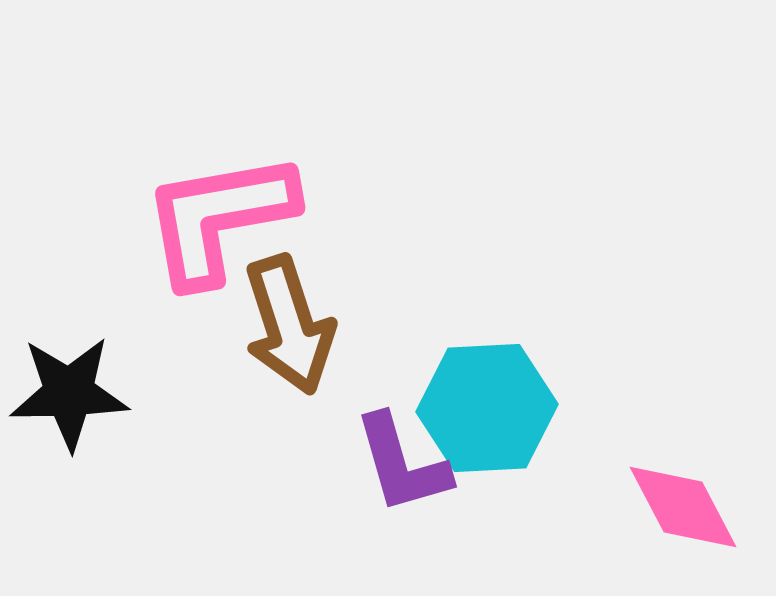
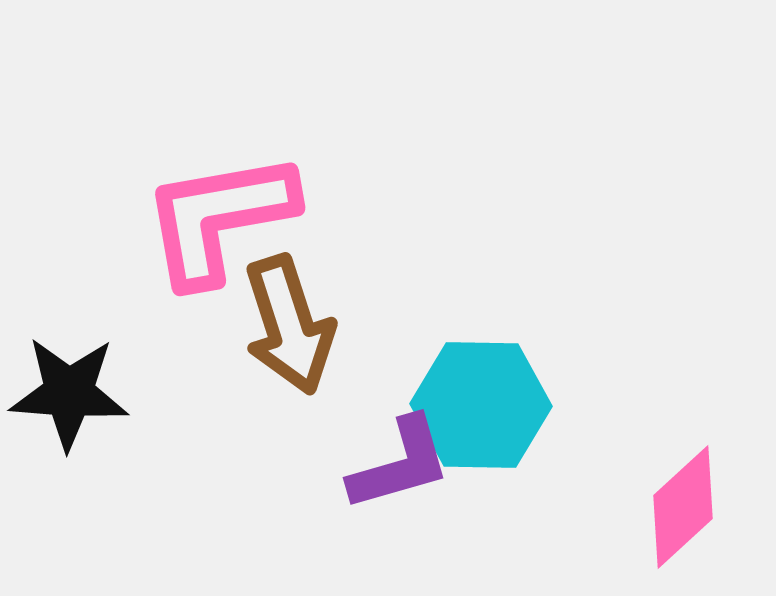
black star: rotated 5 degrees clockwise
cyan hexagon: moved 6 px left, 3 px up; rotated 4 degrees clockwise
purple L-shape: moved 2 px left; rotated 90 degrees counterclockwise
pink diamond: rotated 75 degrees clockwise
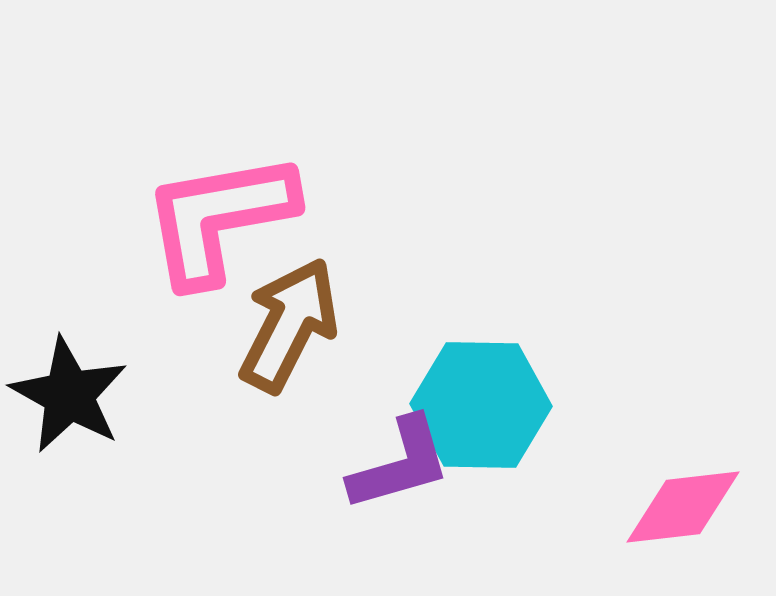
brown arrow: rotated 135 degrees counterclockwise
black star: moved 2 px down; rotated 25 degrees clockwise
pink diamond: rotated 36 degrees clockwise
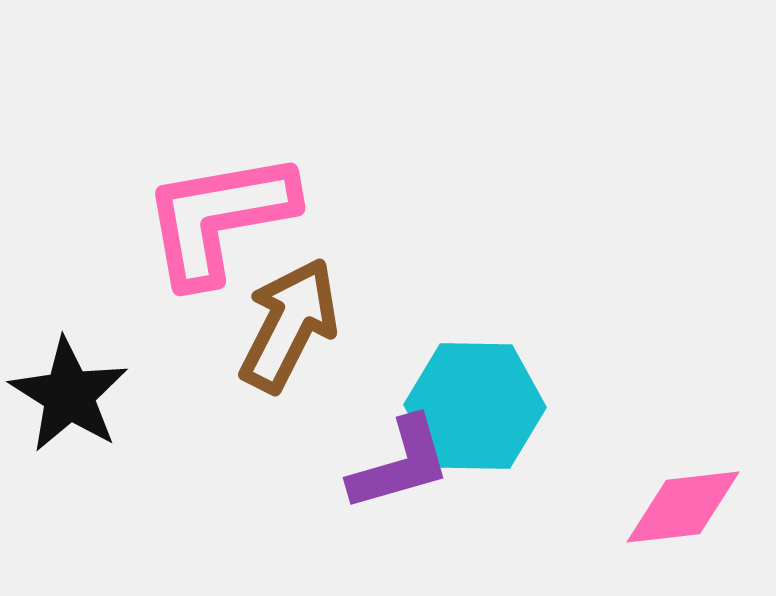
black star: rotated 3 degrees clockwise
cyan hexagon: moved 6 px left, 1 px down
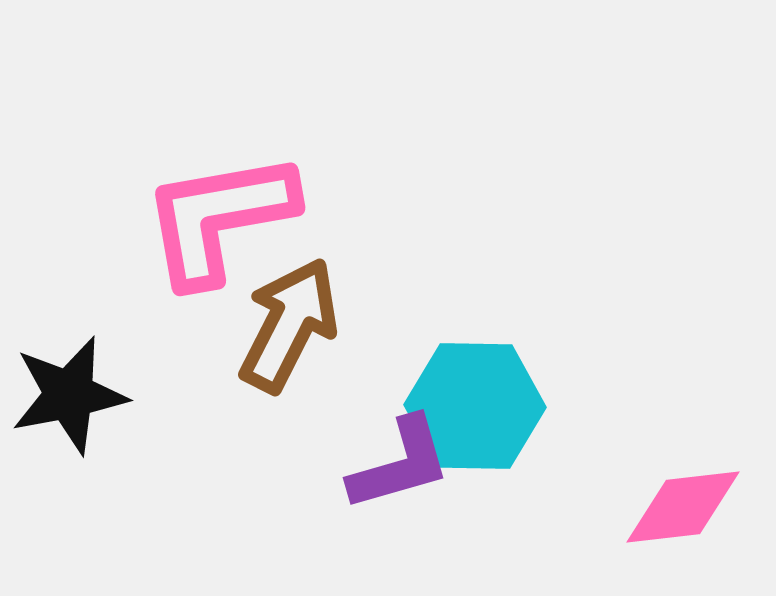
black star: rotated 29 degrees clockwise
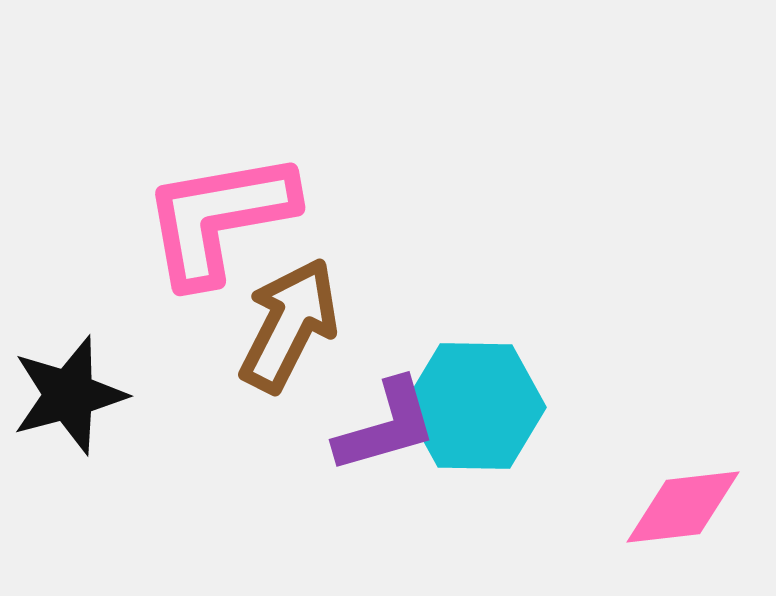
black star: rotated 4 degrees counterclockwise
purple L-shape: moved 14 px left, 38 px up
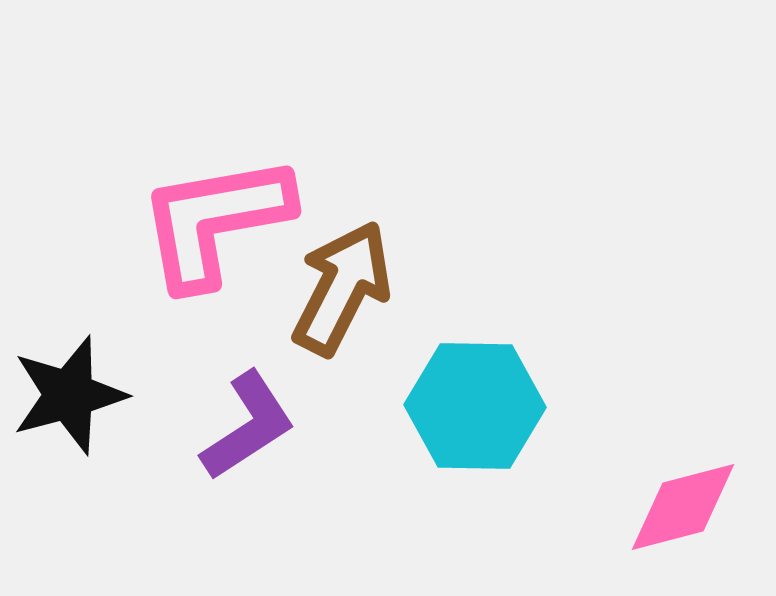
pink L-shape: moved 4 px left, 3 px down
brown arrow: moved 53 px right, 37 px up
purple L-shape: moved 138 px left; rotated 17 degrees counterclockwise
pink diamond: rotated 8 degrees counterclockwise
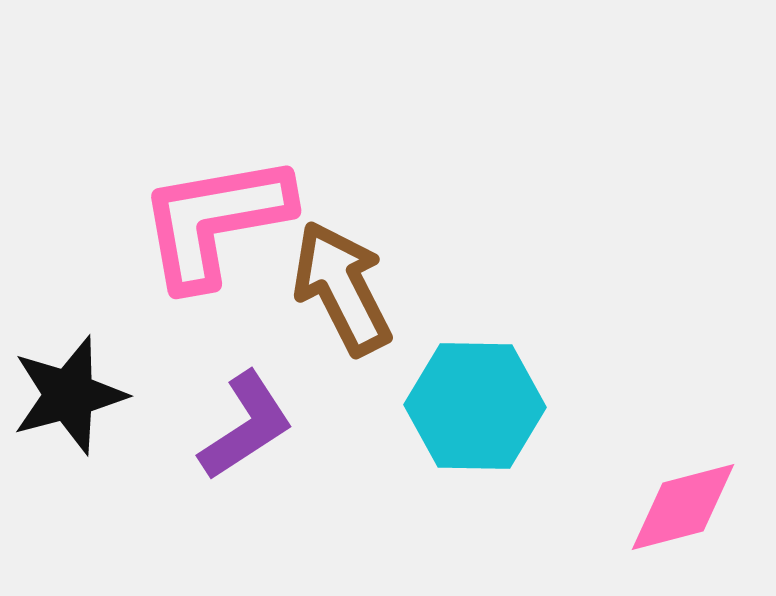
brown arrow: rotated 54 degrees counterclockwise
purple L-shape: moved 2 px left
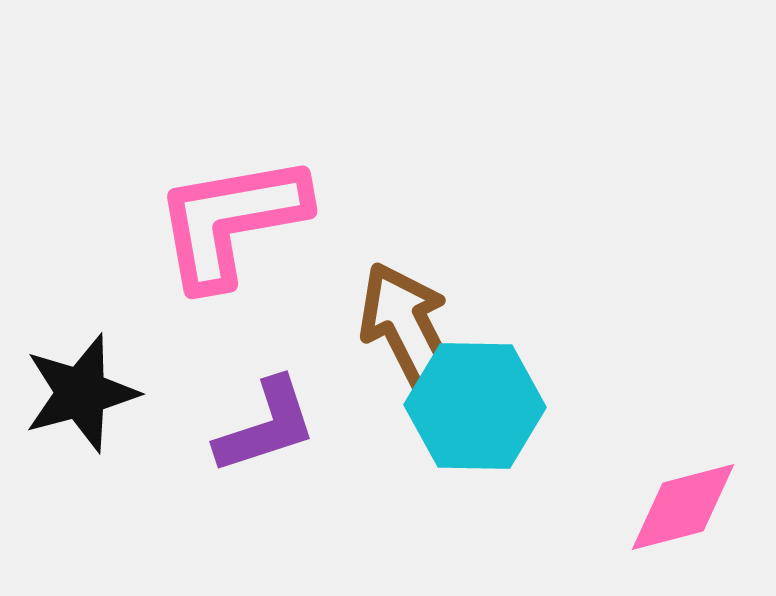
pink L-shape: moved 16 px right
brown arrow: moved 66 px right, 41 px down
black star: moved 12 px right, 2 px up
purple L-shape: moved 20 px right; rotated 15 degrees clockwise
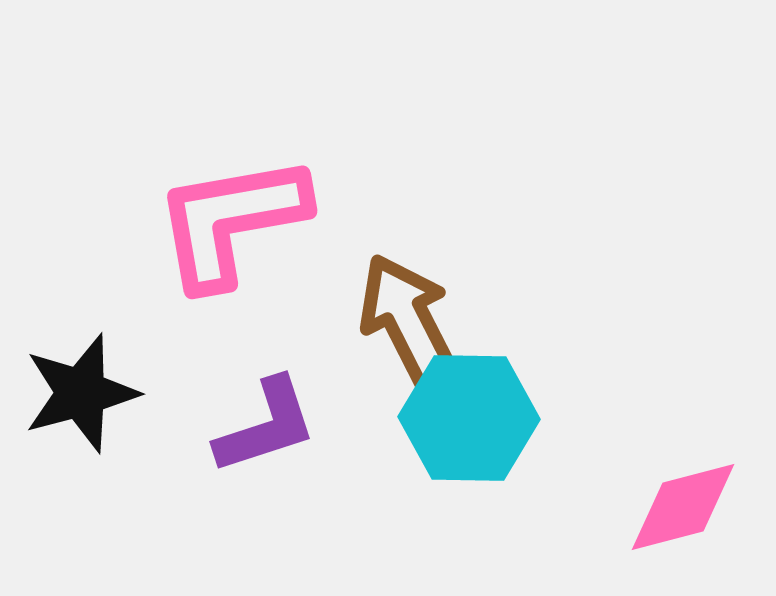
brown arrow: moved 8 px up
cyan hexagon: moved 6 px left, 12 px down
